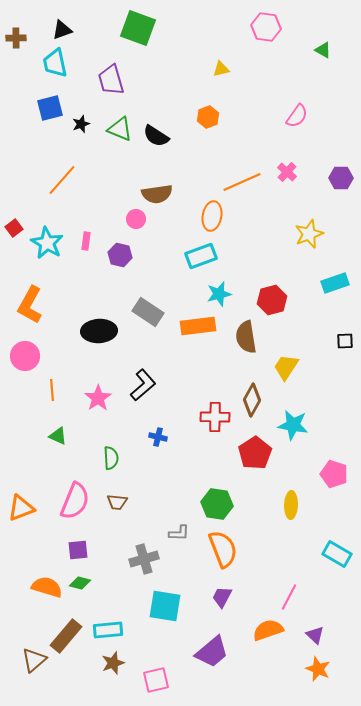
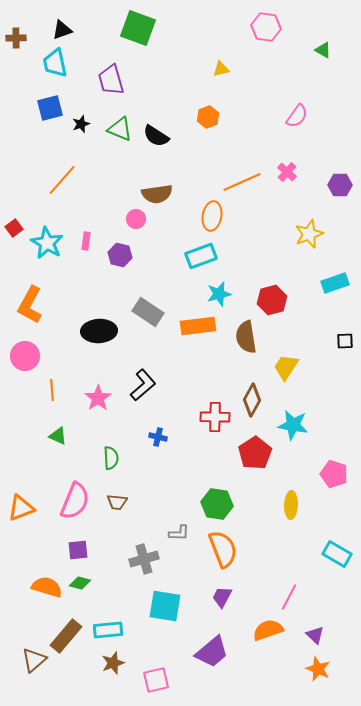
purple hexagon at (341, 178): moved 1 px left, 7 px down
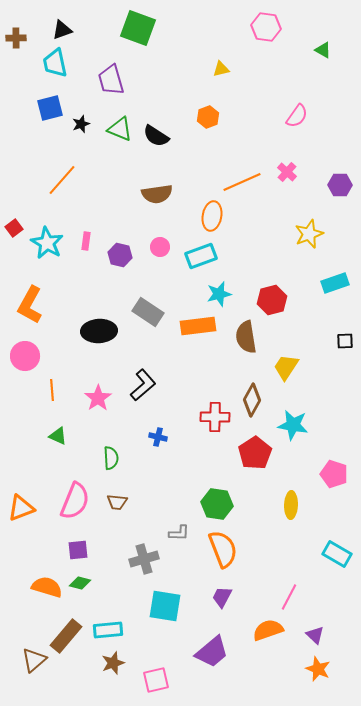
pink circle at (136, 219): moved 24 px right, 28 px down
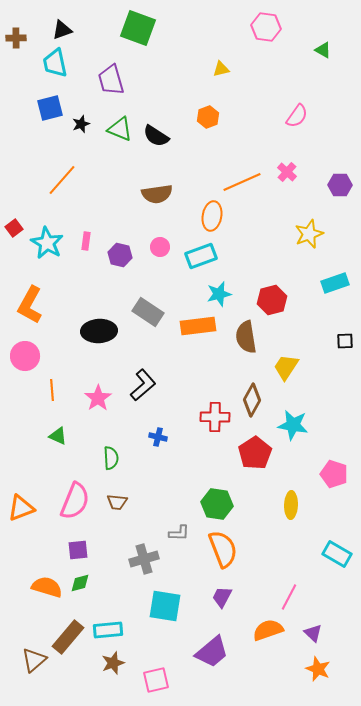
green diamond at (80, 583): rotated 30 degrees counterclockwise
purple triangle at (315, 635): moved 2 px left, 2 px up
brown rectangle at (66, 636): moved 2 px right, 1 px down
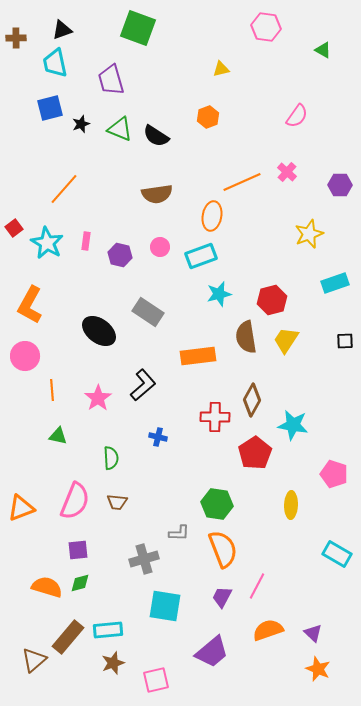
orange line at (62, 180): moved 2 px right, 9 px down
orange rectangle at (198, 326): moved 30 px down
black ellipse at (99, 331): rotated 40 degrees clockwise
yellow trapezoid at (286, 367): moved 27 px up
green triangle at (58, 436): rotated 12 degrees counterclockwise
pink line at (289, 597): moved 32 px left, 11 px up
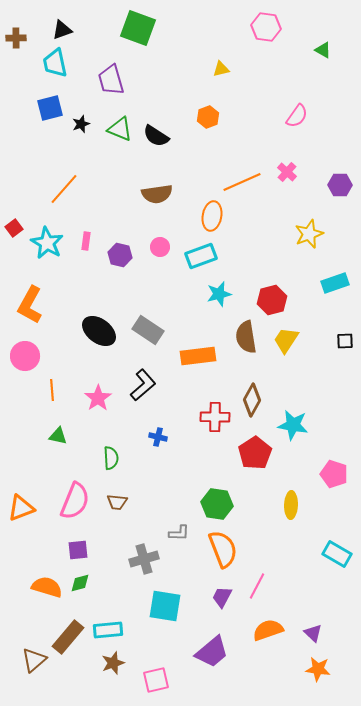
gray rectangle at (148, 312): moved 18 px down
orange star at (318, 669): rotated 15 degrees counterclockwise
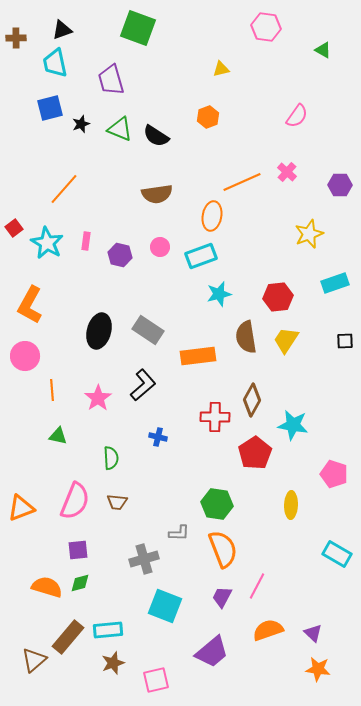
red hexagon at (272, 300): moved 6 px right, 3 px up; rotated 8 degrees clockwise
black ellipse at (99, 331): rotated 68 degrees clockwise
cyan square at (165, 606): rotated 12 degrees clockwise
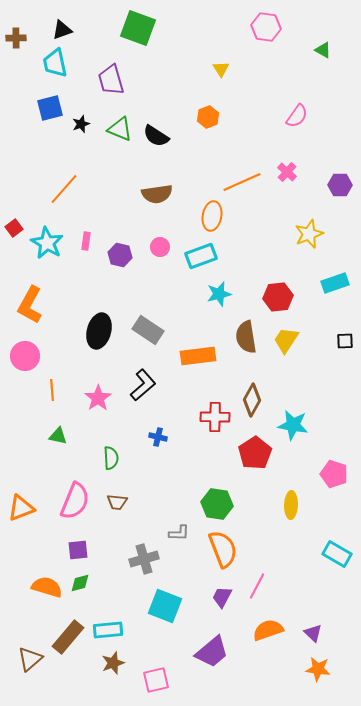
yellow triangle at (221, 69): rotated 48 degrees counterclockwise
brown triangle at (34, 660): moved 4 px left, 1 px up
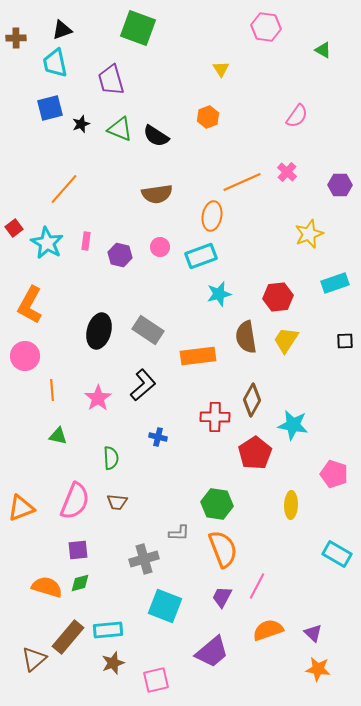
brown triangle at (30, 659): moved 4 px right
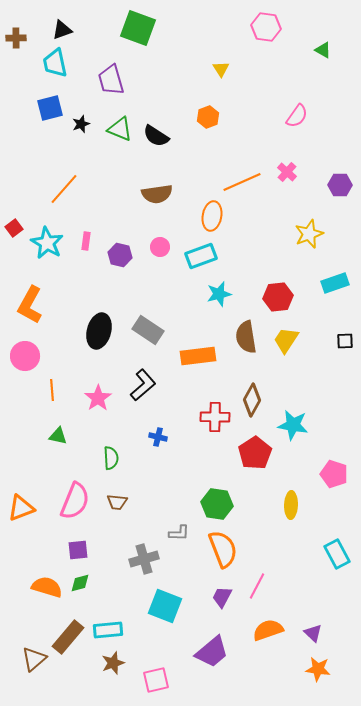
cyan rectangle at (337, 554): rotated 32 degrees clockwise
